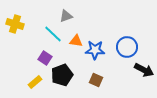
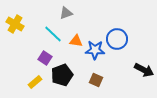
gray triangle: moved 3 px up
yellow cross: rotated 12 degrees clockwise
blue circle: moved 10 px left, 8 px up
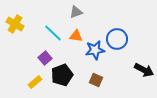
gray triangle: moved 10 px right, 1 px up
cyan line: moved 1 px up
orange triangle: moved 5 px up
blue star: rotated 12 degrees counterclockwise
purple square: rotated 16 degrees clockwise
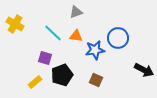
blue circle: moved 1 px right, 1 px up
purple square: rotated 32 degrees counterclockwise
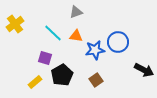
yellow cross: rotated 24 degrees clockwise
blue circle: moved 4 px down
black pentagon: rotated 10 degrees counterclockwise
brown square: rotated 32 degrees clockwise
